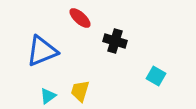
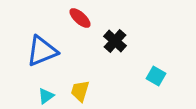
black cross: rotated 25 degrees clockwise
cyan triangle: moved 2 px left
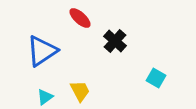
blue triangle: rotated 12 degrees counterclockwise
cyan square: moved 2 px down
yellow trapezoid: rotated 135 degrees clockwise
cyan triangle: moved 1 px left, 1 px down
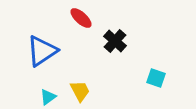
red ellipse: moved 1 px right
cyan square: rotated 12 degrees counterclockwise
cyan triangle: moved 3 px right
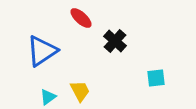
cyan square: rotated 24 degrees counterclockwise
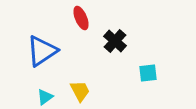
red ellipse: rotated 25 degrees clockwise
cyan square: moved 8 px left, 5 px up
cyan triangle: moved 3 px left
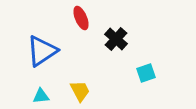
black cross: moved 1 px right, 2 px up
cyan square: moved 2 px left; rotated 12 degrees counterclockwise
cyan triangle: moved 4 px left, 1 px up; rotated 30 degrees clockwise
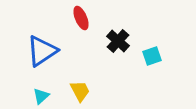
black cross: moved 2 px right, 2 px down
cyan square: moved 6 px right, 17 px up
cyan triangle: rotated 36 degrees counterclockwise
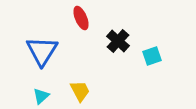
blue triangle: rotated 24 degrees counterclockwise
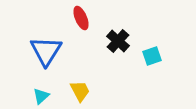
blue triangle: moved 4 px right
